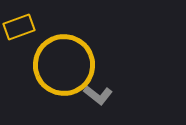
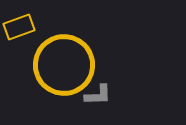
gray L-shape: rotated 40 degrees counterclockwise
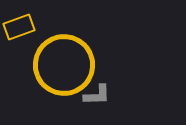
gray L-shape: moved 1 px left
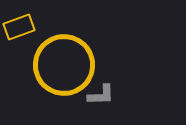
gray L-shape: moved 4 px right
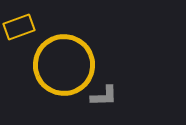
gray L-shape: moved 3 px right, 1 px down
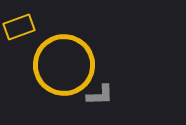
gray L-shape: moved 4 px left, 1 px up
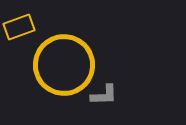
gray L-shape: moved 4 px right
